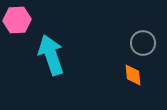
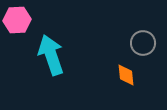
orange diamond: moved 7 px left
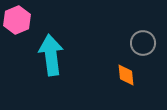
pink hexagon: rotated 20 degrees counterclockwise
cyan arrow: rotated 12 degrees clockwise
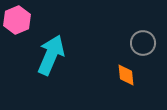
cyan arrow: rotated 30 degrees clockwise
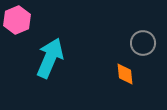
cyan arrow: moved 1 px left, 3 px down
orange diamond: moved 1 px left, 1 px up
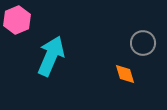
cyan arrow: moved 1 px right, 2 px up
orange diamond: rotated 10 degrees counterclockwise
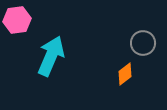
pink hexagon: rotated 16 degrees clockwise
orange diamond: rotated 70 degrees clockwise
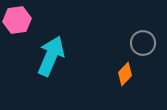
orange diamond: rotated 10 degrees counterclockwise
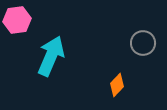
orange diamond: moved 8 px left, 11 px down
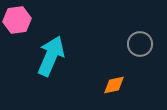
gray circle: moved 3 px left, 1 px down
orange diamond: moved 3 px left; rotated 35 degrees clockwise
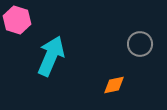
pink hexagon: rotated 24 degrees clockwise
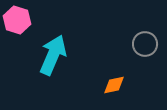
gray circle: moved 5 px right
cyan arrow: moved 2 px right, 1 px up
